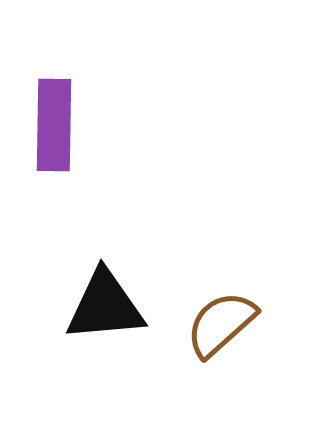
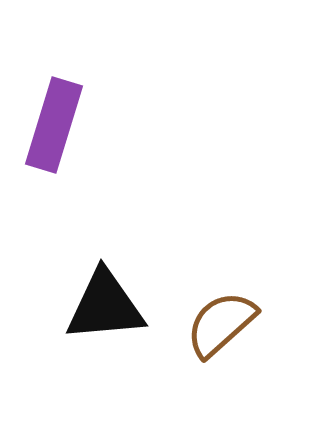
purple rectangle: rotated 16 degrees clockwise
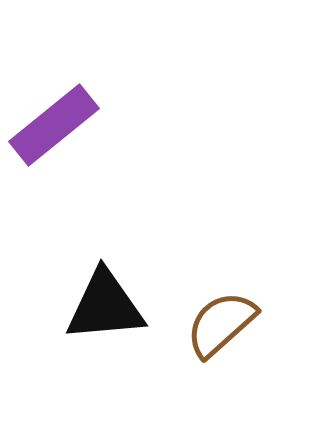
purple rectangle: rotated 34 degrees clockwise
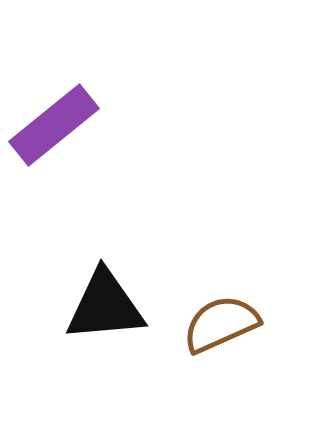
brown semicircle: rotated 18 degrees clockwise
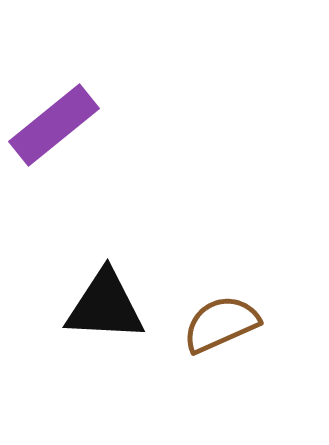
black triangle: rotated 8 degrees clockwise
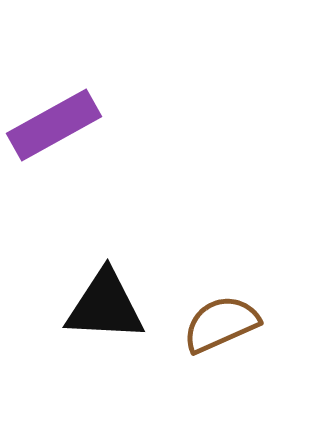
purple rectangle: rotated 10 degrees clockwise
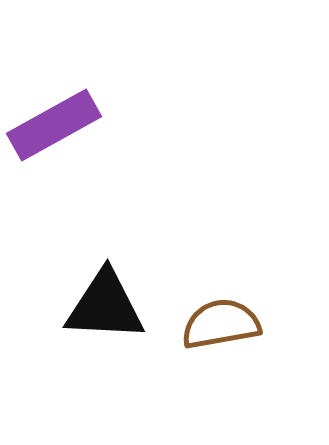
brown semicircle: rotated 14 degrees clockwise
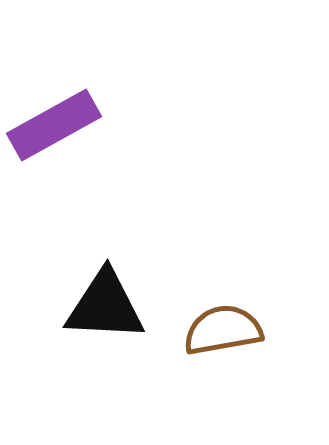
brown semicircle: moved 2 px right, 6 px down
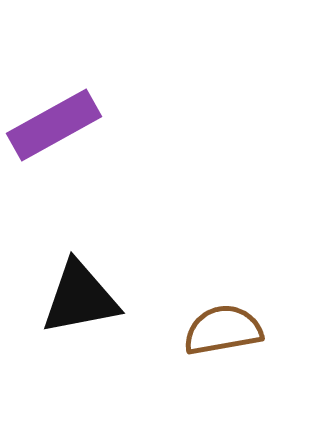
black triangle: moved 25 px left, 8 px up; rotated 14 degrees counterclockwise
